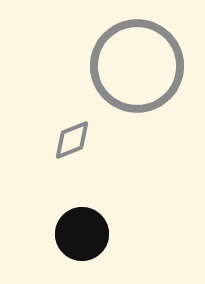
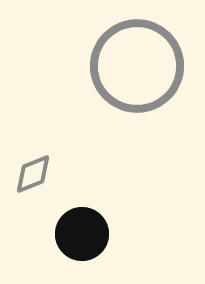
gray diamond: moved 39 px left, 34 px down
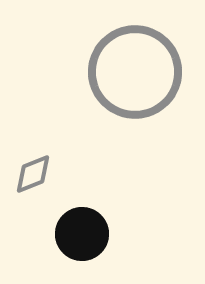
gray circle: moved 2 px left, 6 px down
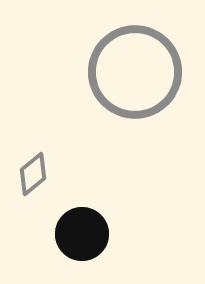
gray diamond: rotated 18 degrees counterclockwise
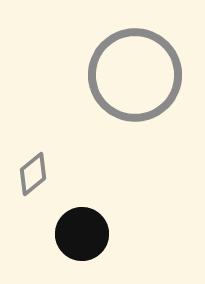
gray circle: moved 3 px down
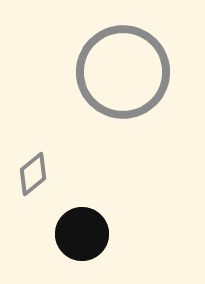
gray circle: moved 12 px left, 3 px up
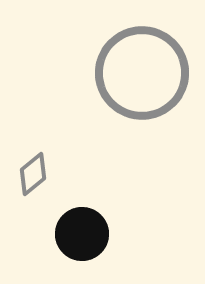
gray circle: moved 19 px right, 1 px down
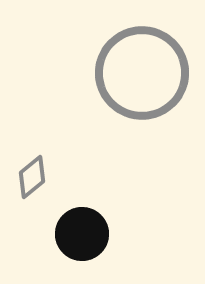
gray diamond: moved 1 px left, 3 px down
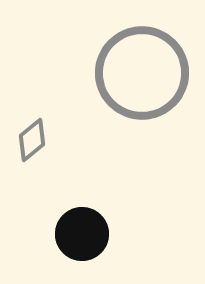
gray diamond: moved 37 px up
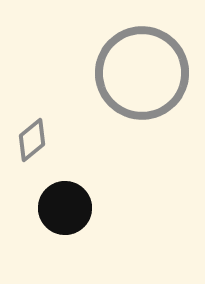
black circle: moved 17 px left, 26 px up
